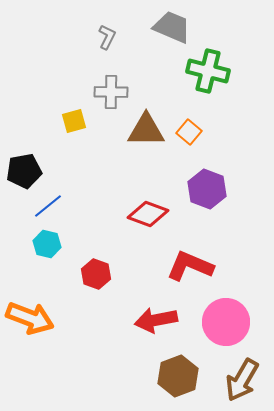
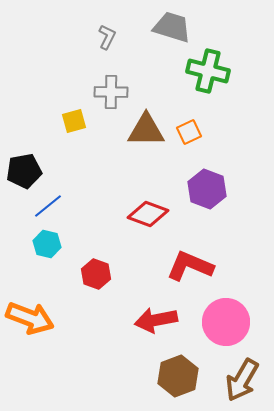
gray trapezoid: rotated 6 degrees counterclockwise
orange square: rotated 25 degrees clockwise
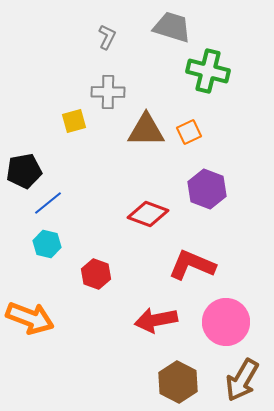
gray cross: moved 3 px left
blue line: moved 3 px up
red L-shape: moved 2 px right, 1 px up
brown hexagon: moved 6 px down; rotated 12 degrees counterclockwise
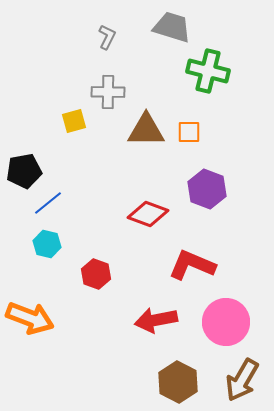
orange square: rotated 25 degrees clockwise
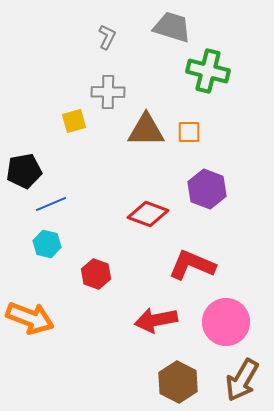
blue line: moved 3 px right, 1 px down; rotated 16 degrees clockwise
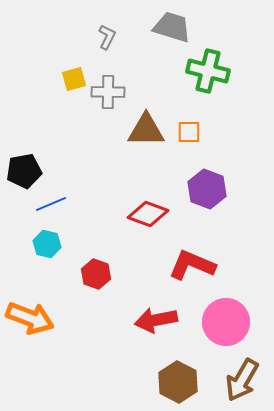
yellow square: moved 42 px up
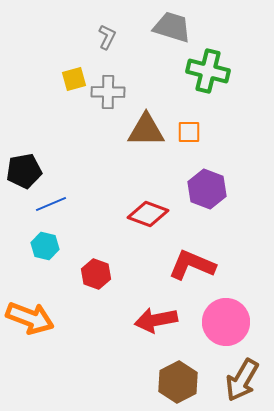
cyan hexagon: moved 2 px left, 2 px down
brown hexagon: rotated 6 degrees clockwise
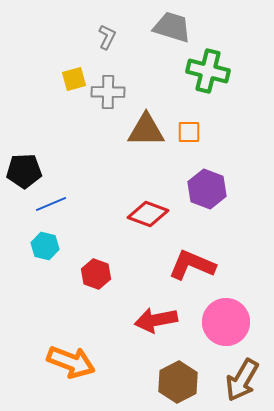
black pentagon: rotated 8 degrees clockwise
orange arrow: moved 41 px right, 44 px down
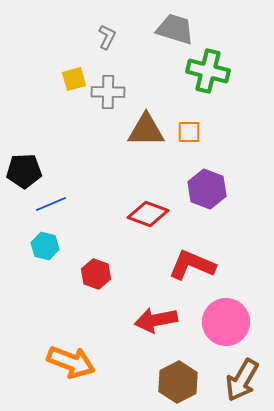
gray trapezoid: moved 3 px right, 2 px down
